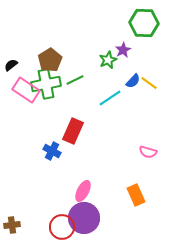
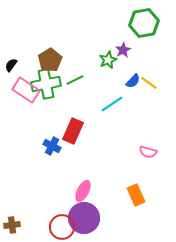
green hexagon: rotated 12 degrees counterclockwise
black semicircle: rotated 16 degrees counterclockwise
cyan line: moved 2 px right, 6 px down
blue cross: moved 5 px up
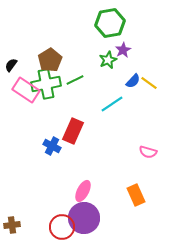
green hexagon: moved 34 px left
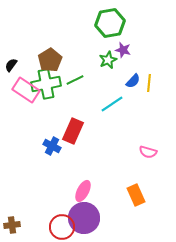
purple star: rotated 28 degrees counterclockwise
yellow line: rotated 60 degrees clockwise
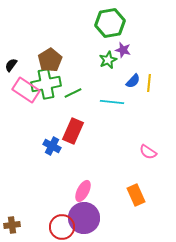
green line: moved 2 px left, 13 px down
cyan line: moved 2 px up; rotated 40 degrees clockwise
pink semicircle: rotated 18 degrees clockwise
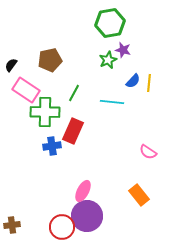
brown pentagon: rotated 20 degrees clockwise
green cross: moved 1 px left, 28 px down; rotated 12 degrees clockwise
green line: moved 1 px right; rotated 36 degrees counterclockwise
blue cross: rotated 36 degrees counterclockwise
orange rectangle: moved 3 px right; rotated 15 degrees counterclockwise
purple circle: moved 3 px right, 2 px up
